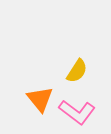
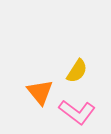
orange triangle: moved 7 px up
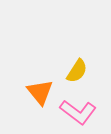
pink L-shape: moved 1 px right
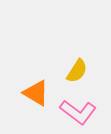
orange triangle: moved 4 px left, 1 px down; rotated 20 degrees counterclockwise
